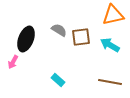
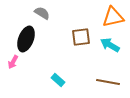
orange triangle: moved 2 px down
gray semicircle: moved 17 px left, 17 px up
brown line: moved 2 px left
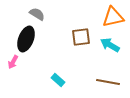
gray semicircle: moved 5 px left, 1 px down
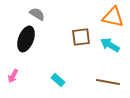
orange triangle: rotated 25 degrees clockwise
pink arrow: moved 14 px down
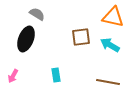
cyan rectangle: moved 2 px left, 5 px up; rotated 40 degrees clockwise
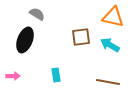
black ellipse: moved 1 px left, 1 px down
pink arrow: rotated 120 degrees counterclockwise
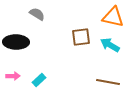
black ellipse: moved 9 px left, 2 px down; rotated 70 degrees clockwise
cyan rectangle: moved 17 px left, 5 px down; rotated 56 degrees clockwise
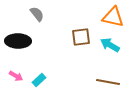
gray semicircle: rotated 21 degrees clockwise
black ellipse: moved 2 px right, 1 px up
pink arrow: moved 3 px right; rotated 32 degrees clockwise
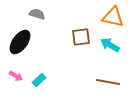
gray semicircle: rotated 35 degrees counterclockwise
black ellipse: moved 2 px right, 1 px down; rotated 55 degrees counterclockwise
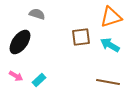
orange triangle: moved 2 px left; rotated 30 degrees counterclockwise
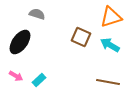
brown square: rotated 30 degrees clockwise
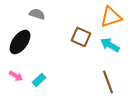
brown line: rotated 60 degrees clockwise
